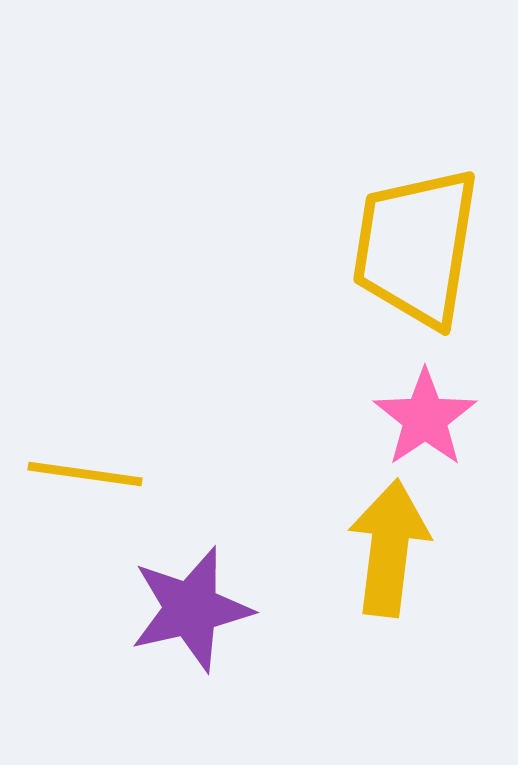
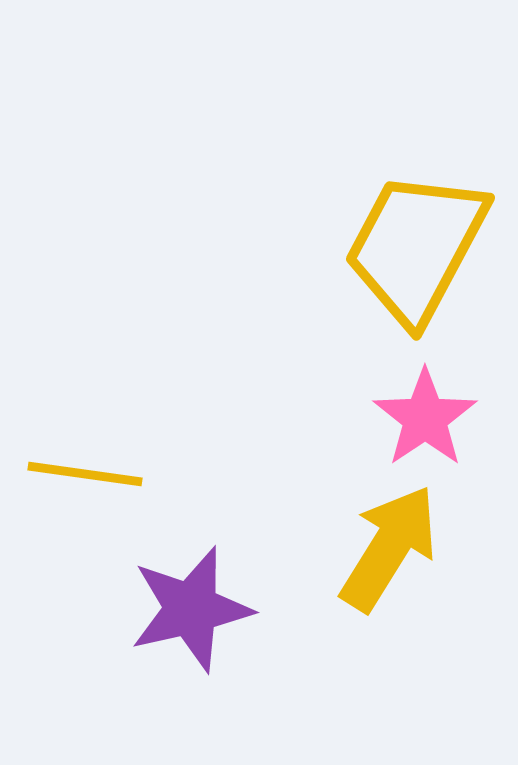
yellow trapezoid: rotated 19 degrees clockwise
yellow arrow: rotated 25 degrees clockwise
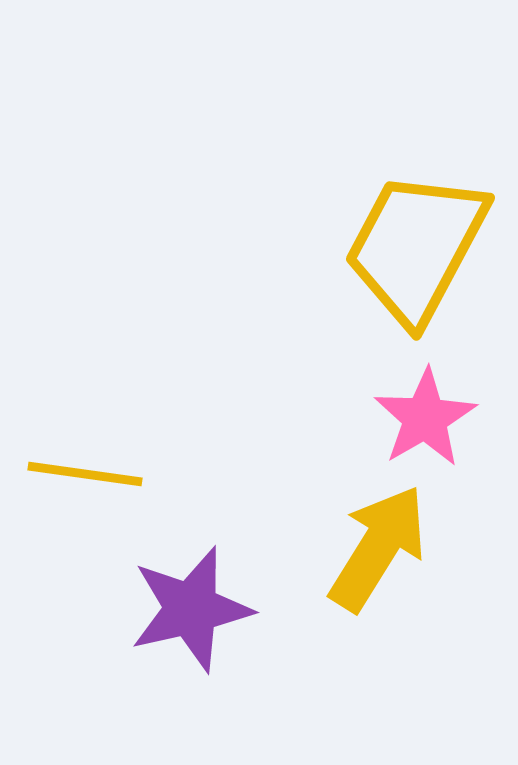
pink star: rotated 4 degrees clockwise
yellow arrow: moved 11 px left
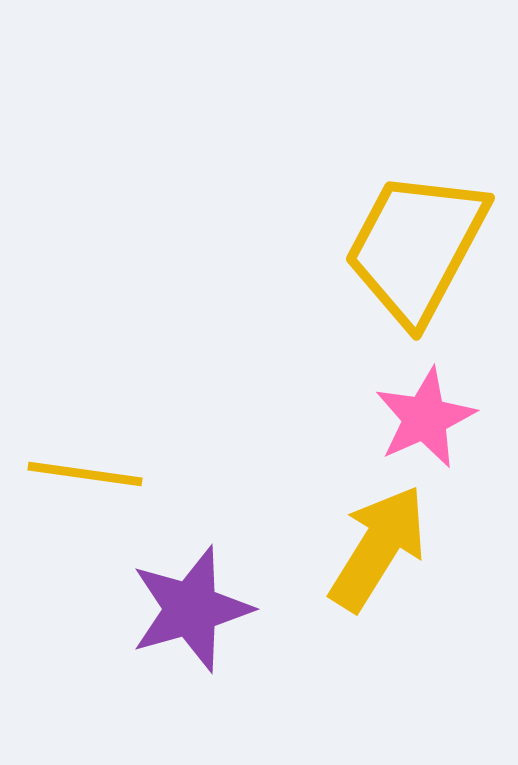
pink star: rotated 6 degrees clockwise
purple star: rotated 3 degrees counterclockwise
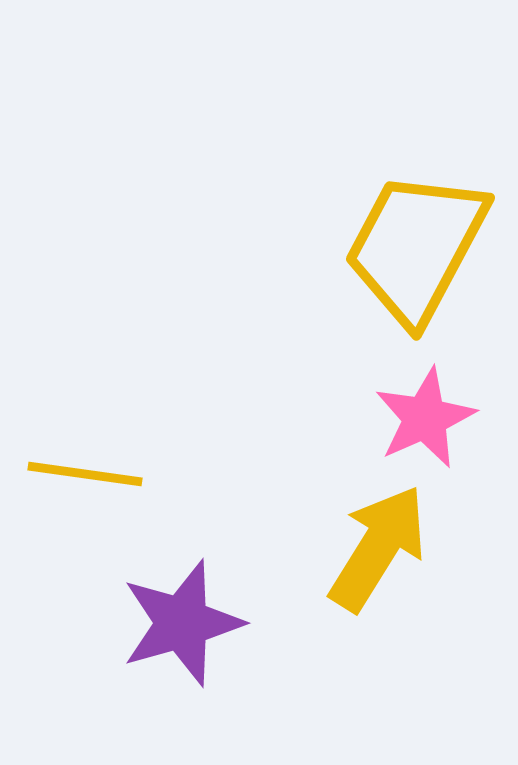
purple star: moved 9 px left, 14 px down
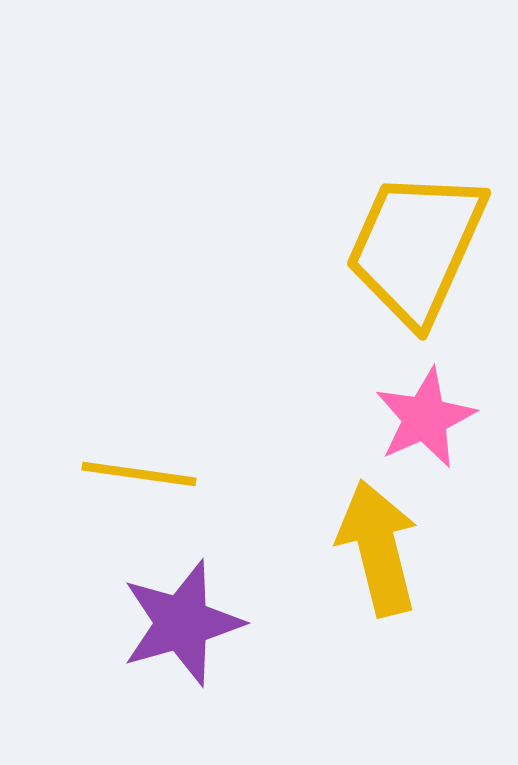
yellow trapezoid: rotated 4 degrees counterclockwise
yellow line: moved 54 px right
yellow arrow: rotated 46 degrees counterclockwise
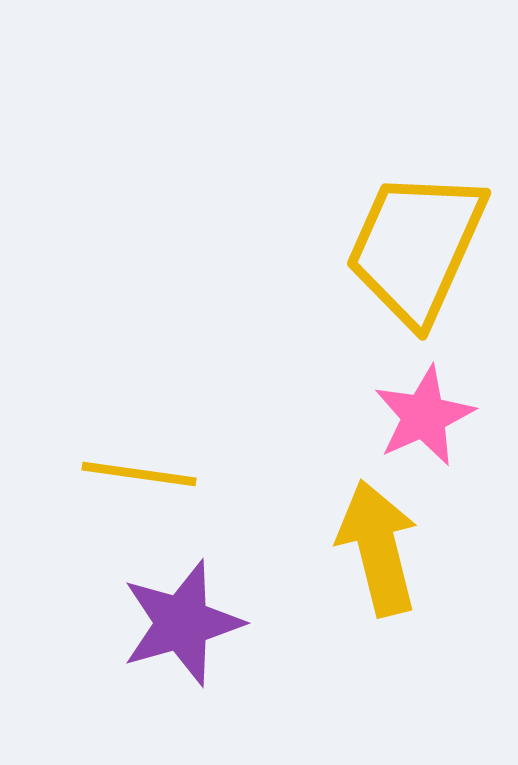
pink star: moved 1 px left, 2 px up
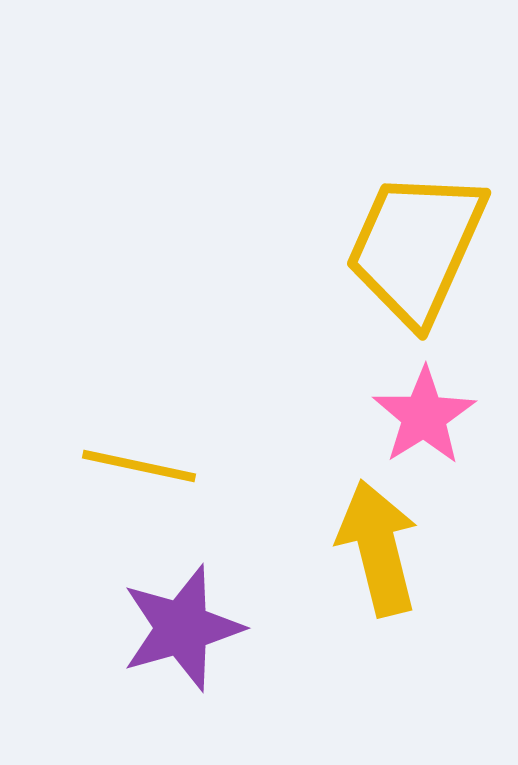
pink star: rotated 8 degrees counterclockwise
yellow line: moved 8 px up; rotated 4 degrees clockwise
purple star: moved 5 px down
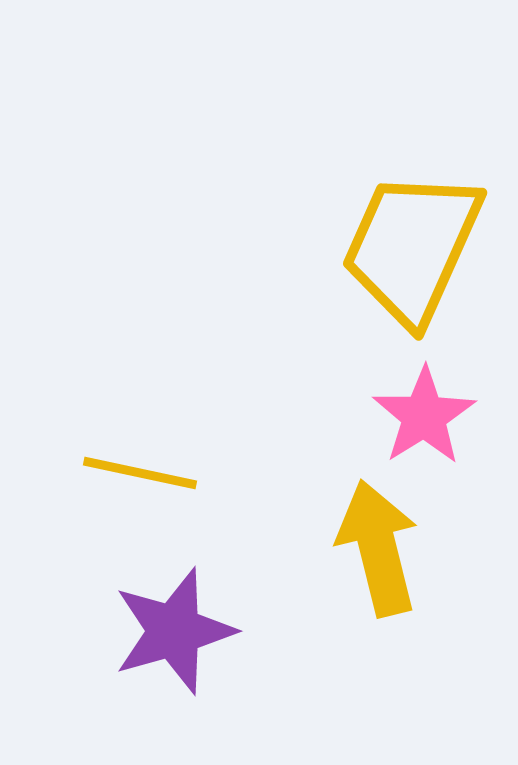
yellow trapezoid: moved 4 px left
yellow line: moved 1 px right, 7 px down
purple star: moved 8 px left, 3 px down
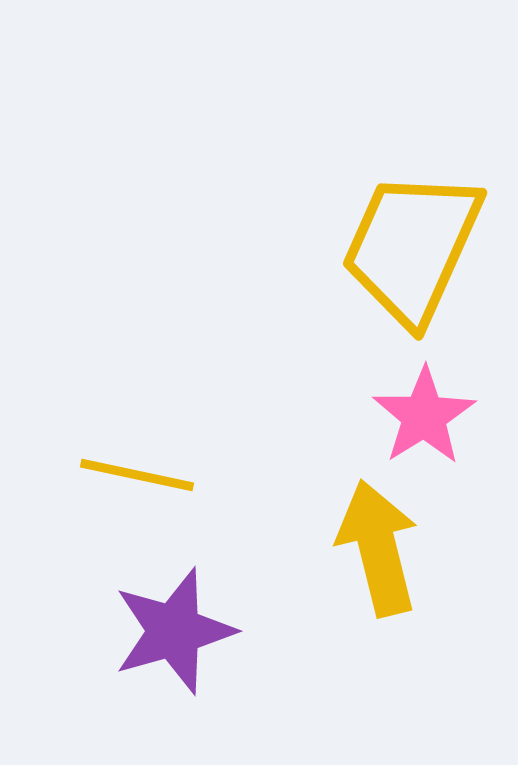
yellow line: moved 3 px left, 2 px down
